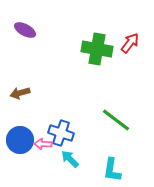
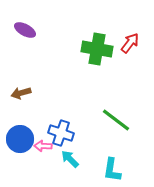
brown arrow: moved 1 px right
blue circle: moved 1 px up
pink arrow: moved 2 px down
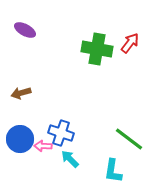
green line: moved 13 px right, 19 px down
cyan L-shape: moved 1 px right, 1 px down
